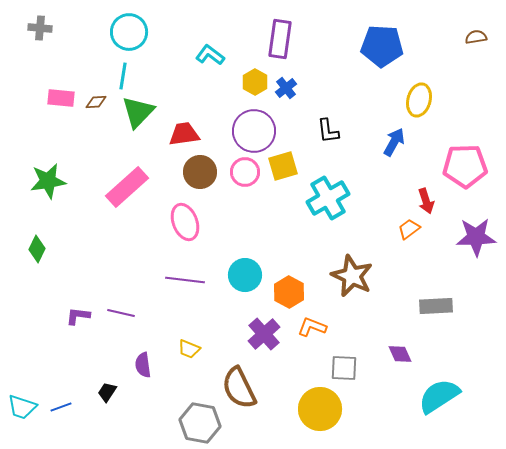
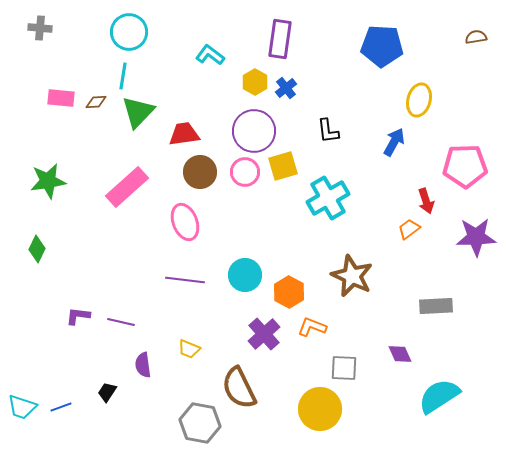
purple line at (121, 313): moved 9 px down
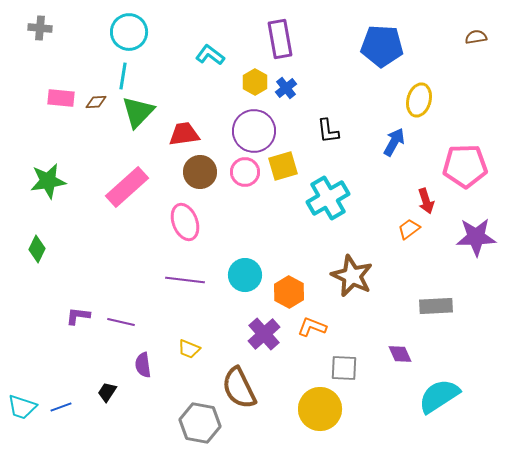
purple rectangle at (280, 39): rotated 18 degrees counterclockwise
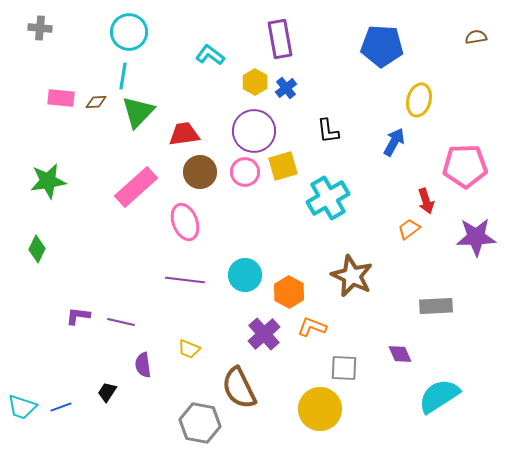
pink rectangle at (127, 187): moved 9 px right
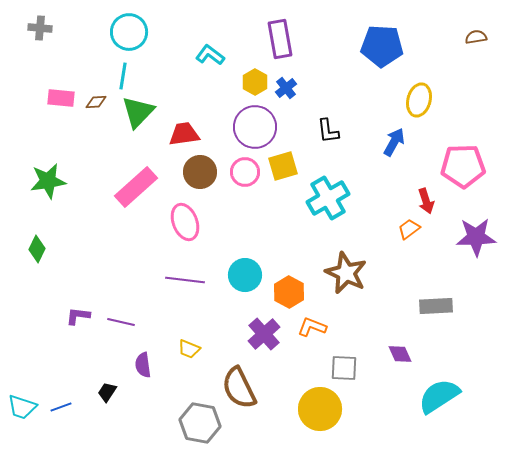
purple circle at (254, 131): moved 1 px right, 4 px up
pink pentagon at (465, 166): moved 2 px left
brown star at (352, 276): moved 6 px left, 3 px up
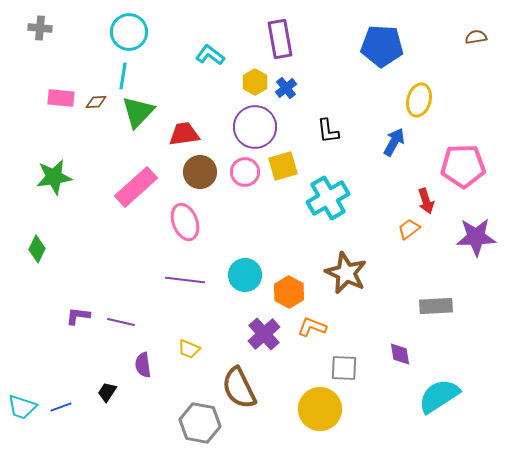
green star at (48, 181): moved 6 px right, 4 px up
purple diamond at (400, 354): rotated 15 degrees clockwise
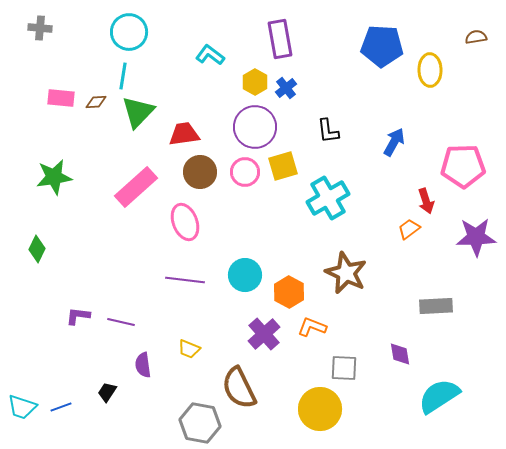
yellow ellipse at (419, 100): moved 11 px right, 30 px up; rotated 16 degrees counterclockwise
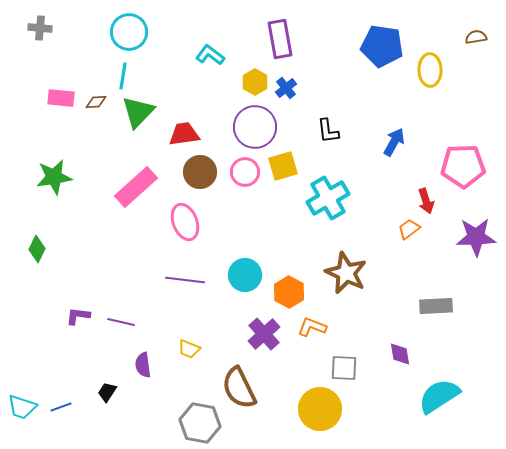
blue pentagon at (382, 46): rotated 6 degrees clockwise
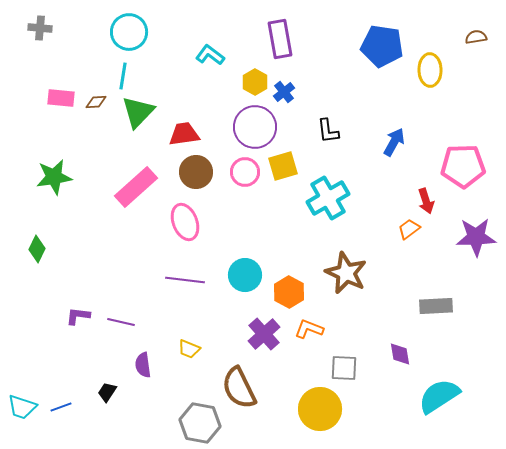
blue cross at (286, 88): moved 2 px left, 4 px down
brown circle at (200, 172): moved 4 px left
orange L-shape at (312, 327): moved 3 px left, 2 px down
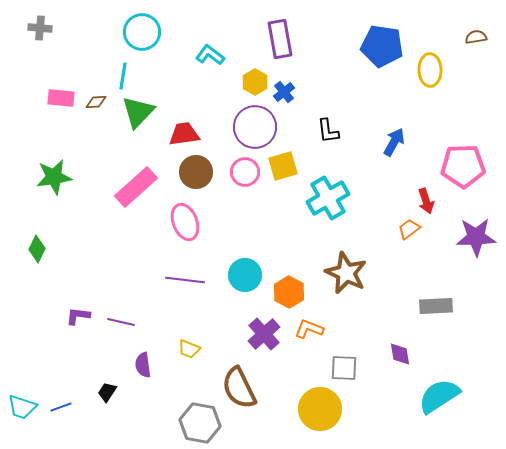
cyan circle at (129, 32): moved 13 px right
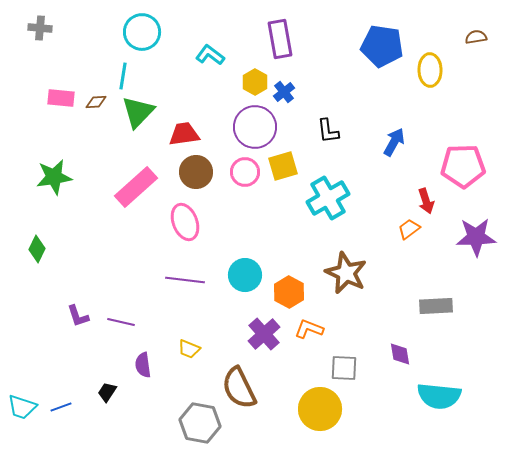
purple L-shape at (78, 316): rotated 115 degrees counterclockwise
cyan semicircle at (439, 396): rotated 141 degrees counterclockwise
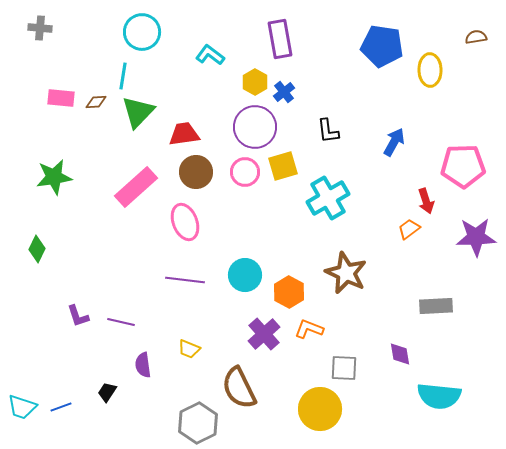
gray hexagon at (200, 423): moved 2 px left; rotated 24 degrees clockwise
